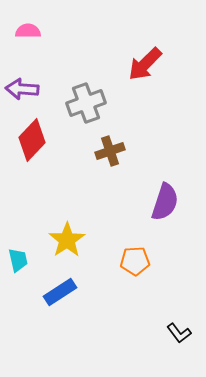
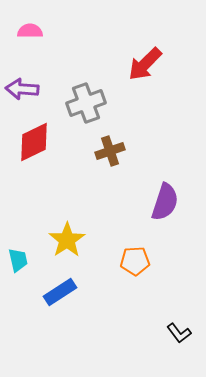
pink semicircle: moved 2 px right
red diamond: moved 2 px right, 2 px down; rotated 21 degrees clockwise
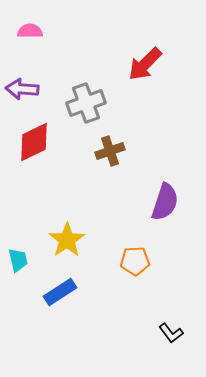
black L-shape: moved 8 px left
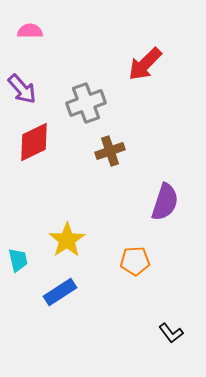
purple arrow: rotated 136 degrees counterclockwise
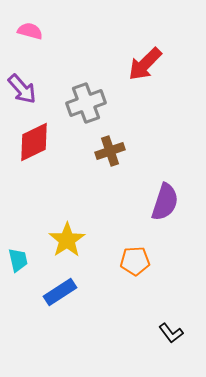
pink semicircle: rotated 15 degrees clockwise
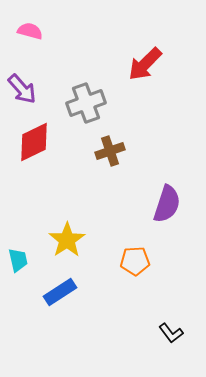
purple semicircle: moved 2 px right, 2 px down
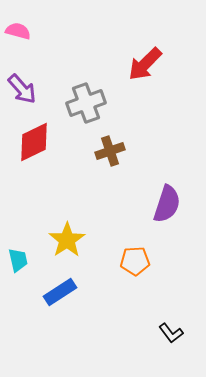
pink semicircle: moved 12 px left
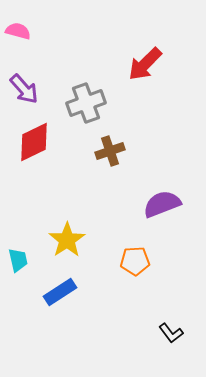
purple arrow: moved 2 px right
purple semicircle: moved 5 px left; rotated 129 degrees counterclockwise
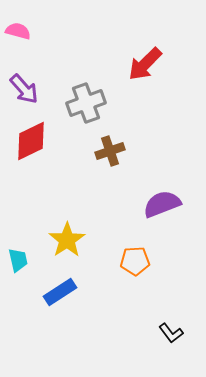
red diamond: moved 3 px left, 1 px up
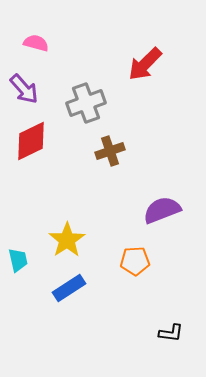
pink semicircle: moved 18 px right, 12 px down
purple semicircle: moved 6 px down
blue rectangle: moved 9 px right, 4 px up
black L-shape: rotated 45 degrees counterclockwise
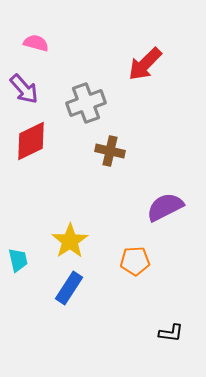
brown cross: rotated 32 degrees clockwise
purple semicircle: moved 3 px right, 3 px up; rotated 6 degrees counterclockwise
yellow star: moved 3 px right, 1 px down
blue rectangle: rotated 24 degrees counterclockwise
